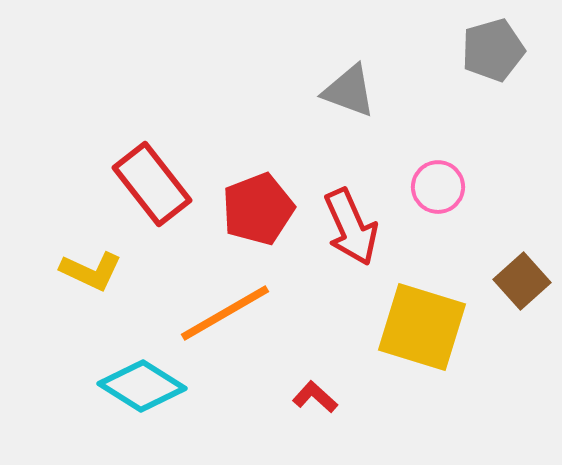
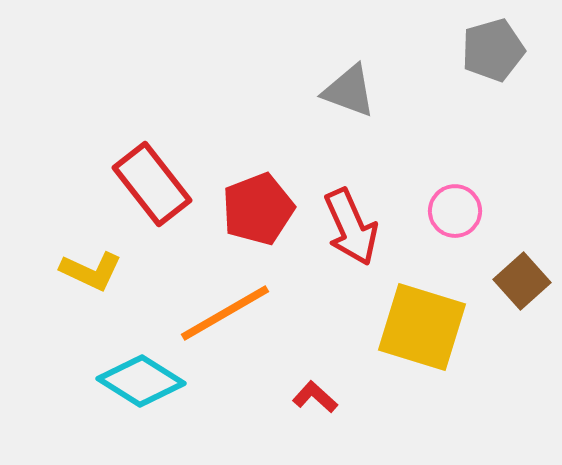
pink circle: moved 17 px right, 24 px down
cyan diamond: moved 1 px left, 5 px up
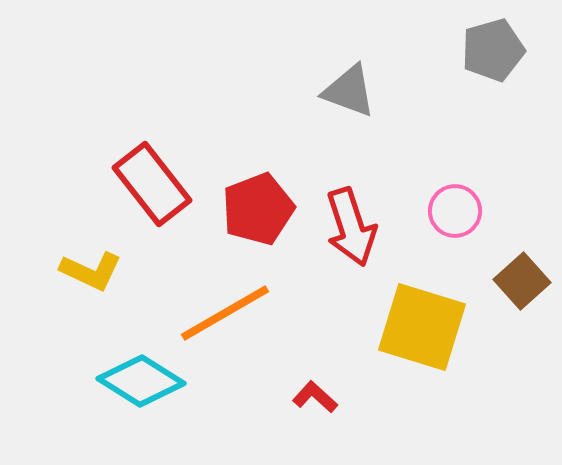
red arrow: rotated 6 degrees clockwise
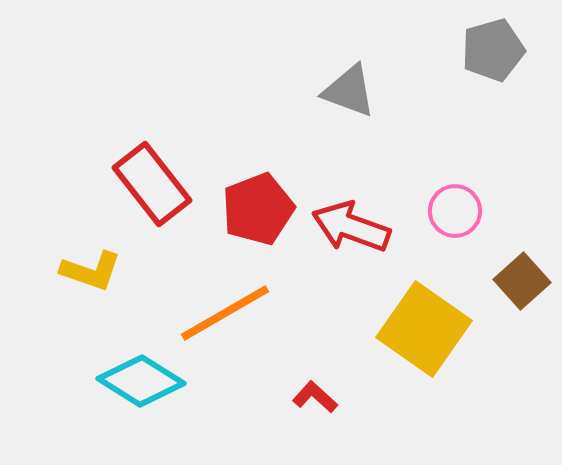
red arrow: rotated 128 degrees clockwise
yellow L-shape: rotated 6 degrees counterclockwise
yellow square: moved 2 px right, 2 px down; rotated 18 degrees clockwise
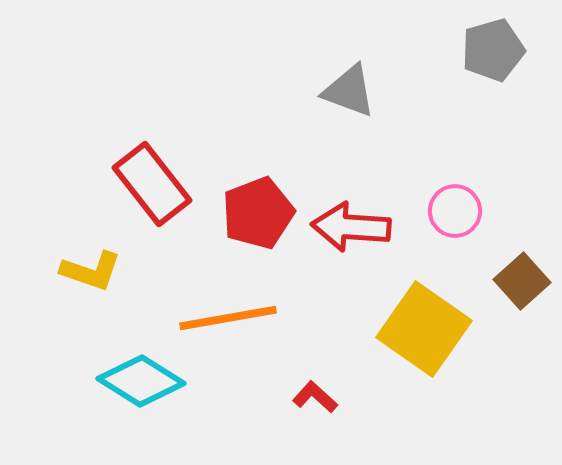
red pentagon: moved 4 px down
red arrow: rotated 16 degrees counterclockwise
orange line: moved 3 px right, 5 px down; rotated 20 degrees clockwise
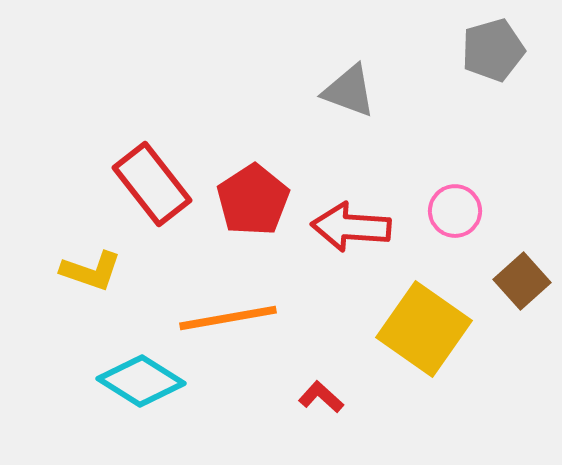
red pentagon: moved 5 px left, 13 px up; rotated 12 degrees counterclockwise
red L-shape: moved 6 px right
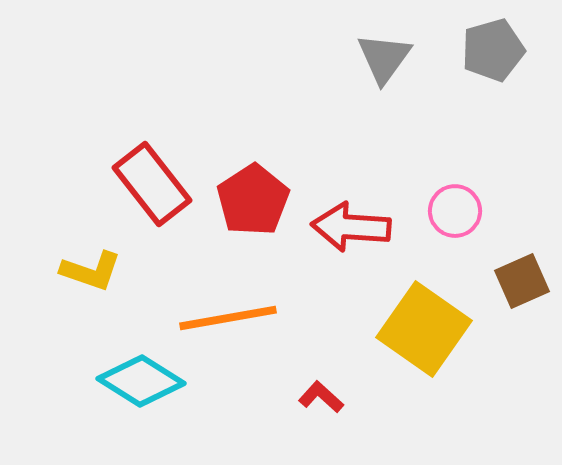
gray triangle: moved 35 px right, 33 px up; rotated 46 degrees clockwise
brown square: rotated 18 degrees clockwise
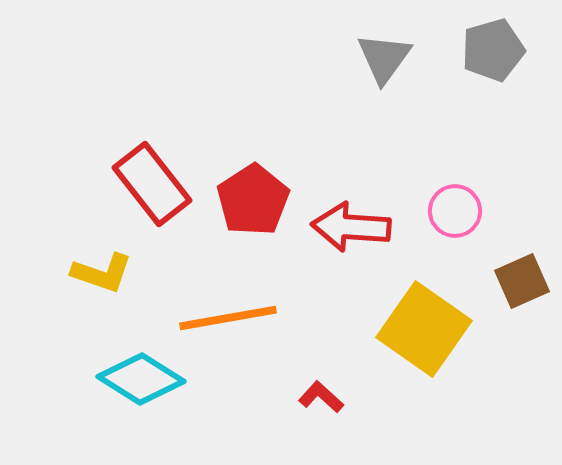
yellow L-shape: moved 11 px right, 2 px down
cyan diamond: moved 2 px up
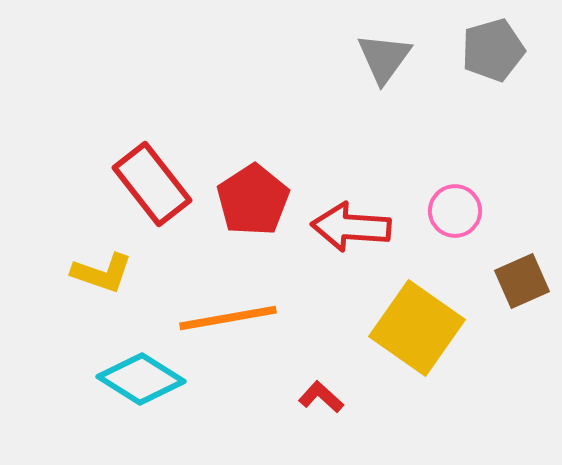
yellow square: moved 7 px left, 1 px up
